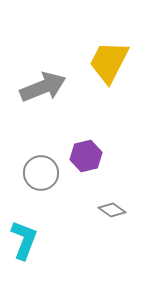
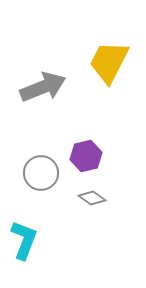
gray diamond: moved 20 px left, 12 px up
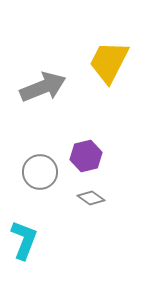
gray circle: moved 1 px left, 1 px up
gray diamond: moved 1 px left
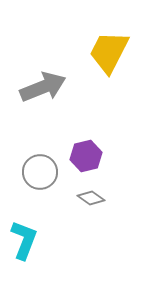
yellow trapezoid: moved 10 px up
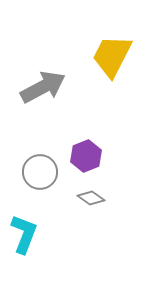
yellow trapezoid: moved 3 px right, 4 px down
gray arrow: rotated 6 degrees counterclockwise
purple hexagon: rotated 8 degrees counterclockwise
cyan L-shape: moved 6 px up
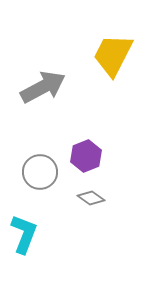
yellow trapezoid: moved 1 px right, 1 px up
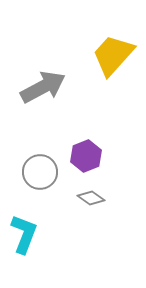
yellow trapezoid: rotated 15 degrees clockwise
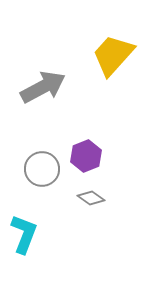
gray circle: moved 2 px right, 3 px up
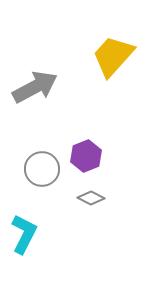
yellow trapezoid: moved 1 px down
gray arrow: moved 8 px left
gray diamond: rotated 8 degrees counterclockwise
cyan L-shape: rotated 6 degrees clockwise
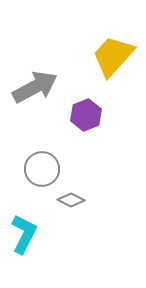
purple hexagon: moved 41 px up
gray diamond: moved 20 px left, 2 px down
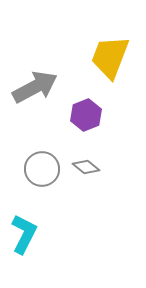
yellow trapezoid: moved 3 px left, 1 px down; rotated 21 degrees counterclockwise
gray diamond: moved 15 px right, 33 px up; rotated 12 degrees clockwise
